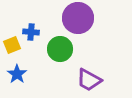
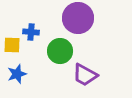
yellow square: rotated 24 degrees clockwise
green circle: moved 2 px down
blue star: rotated 18 degrees clockwise
purple trapezoid: moved 4 px left, 5 px up
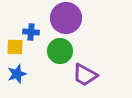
purple circle: moved 12 px left
yellow square: moved 3 px right, 2 px down
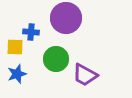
green circle: moved 4 px left, 8 px down
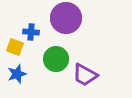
yellow square: rotated 18 degrees clockwise
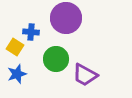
yellow square: rotated 12 degrees clockwise
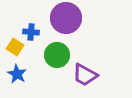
green circle: moved 1 px right, 4 px up
blue star: rotated 24 degrees counterclockwise
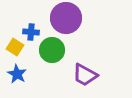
green circle: moved 5 px left, 5 px up
